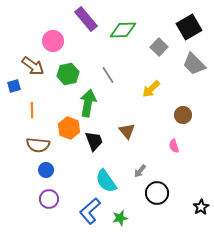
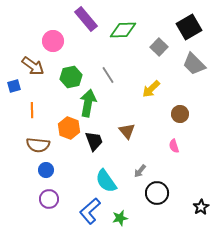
green hexagon: moved 3 px right, 3 px down
brown circle: moved 3 px left, 1 px up
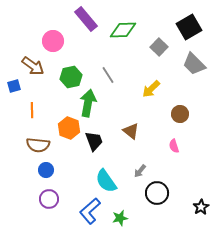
brown triangle: moved 4 px right; rotated 12 degrees counterclockwise
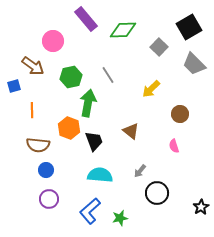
cyan semicircle: moved 6 px left, 6 px up; rotated 130 degrees clockwise
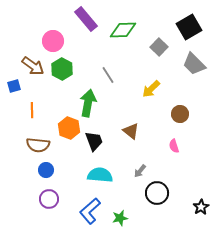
green hexagon: moved 9 px left, 8 px up; rotated 20 degrees counterclockwise
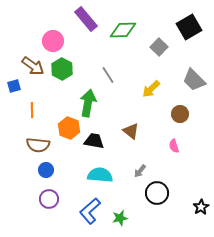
gray trapezoid: moved 16 px down
black trapezoid: rotated 60 degrees counterclockwise
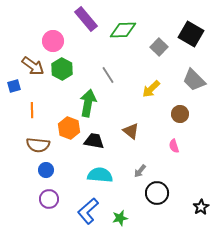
black square: moved 2 px right, 7 px down; rotated 30 degrees counterclockwise
blue L-shape: moved 2 px left
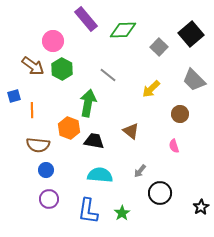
black square: rotated 20 degrees clockwise
gray line: rotated 18 degrees counterclockwise
blue square: moved 10 px down
black circle: moved 3 px right
blue L-shape: rotated 40 degrees counterclockwise
green star: moved 2 px right, 5 px up; rotated 21 degrees counterclockwise
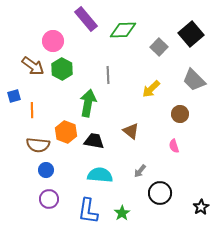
gray line: rotated 48 degrees clockwise
orange hexagon: moved 3 px left, 4 px down
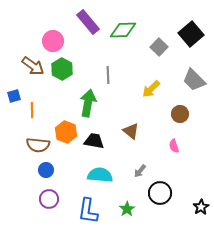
purple rectangle: moved 2 px right, 3 px down
green star: moved 5 px right, 4 px up
